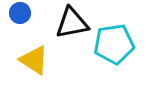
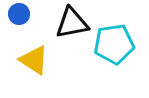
blue circle: moved 1 px left, 1 px down
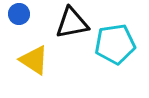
cyan pentagon: moved 1 px right
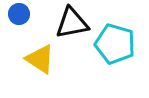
cyan pentagon: rotated 24 degrees clockwise
yellow triangle: moved 6 px right, 1 px up
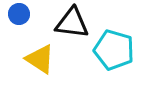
black triangle: rotated 18 degrees clockwise
cyan pentagon: moved 1 px left, 6 px down
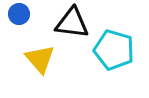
yellow triangle: rotated 16 degrees clockwise
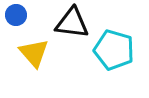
blue circle: moved 3 px left, 1 px down
yellow triangle: moved 6 px left, 6 px up
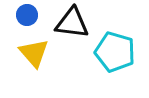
blue circle: moved 11 px right
cyan pentagon: moved 1 px right, 2 px down
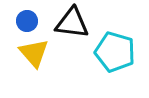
blue circle: moved 6 px down
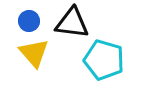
blue circle: moved 2 px right
cyan pentagon: moved 11 px left, 8 px down
